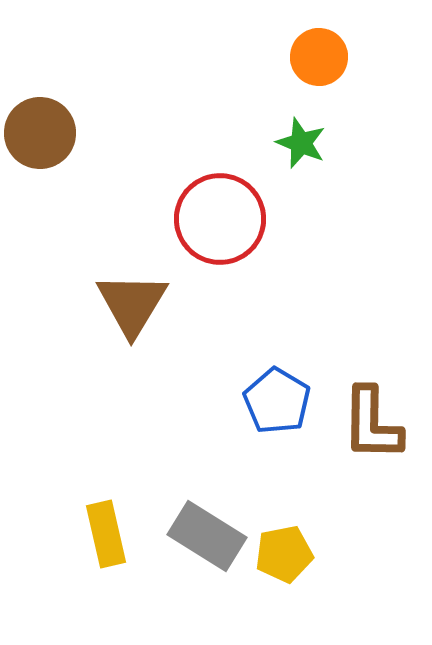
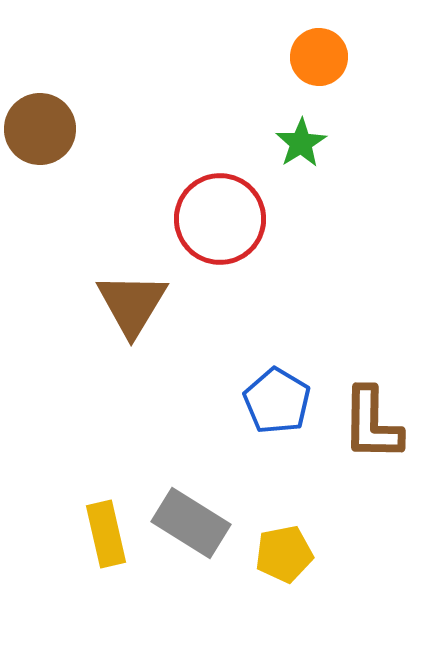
brown circle: moved 4 px up
green star: rotated 18 degrees clockwise
gray rectangle: moved 16 px left, 13 px up
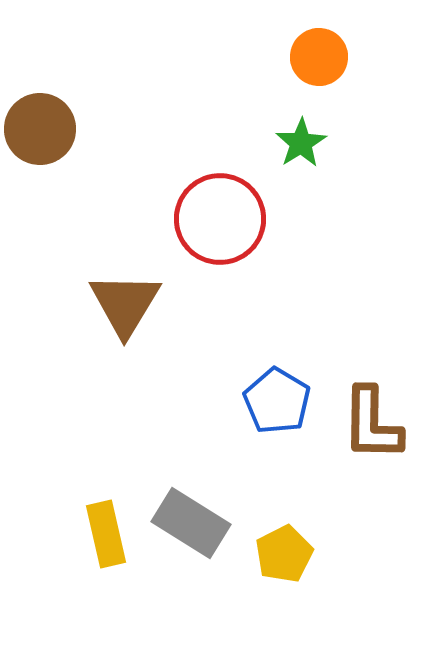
brown triangle: moved 7 px left
yellow pentagon: rotated 16 degrees counterclockwise
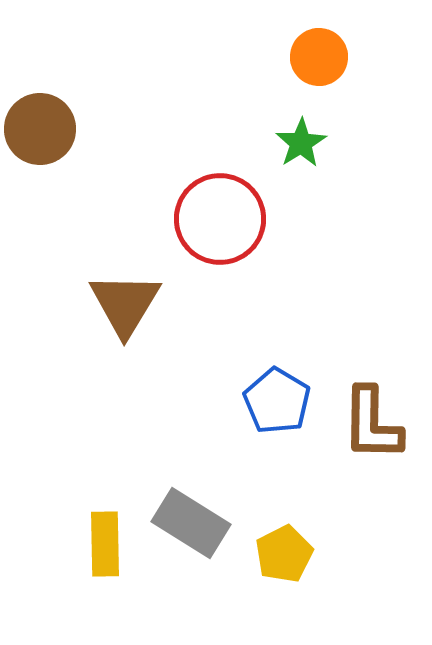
yellow rectangle: moved 1 px left, 10 px down; rotated 12 degrees clockwise
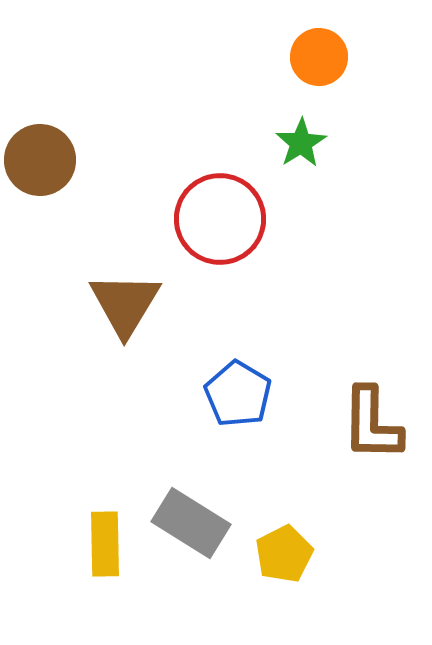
brown circle: moved 31 px down
blue pentagon: moved 39 px left, 7 px up
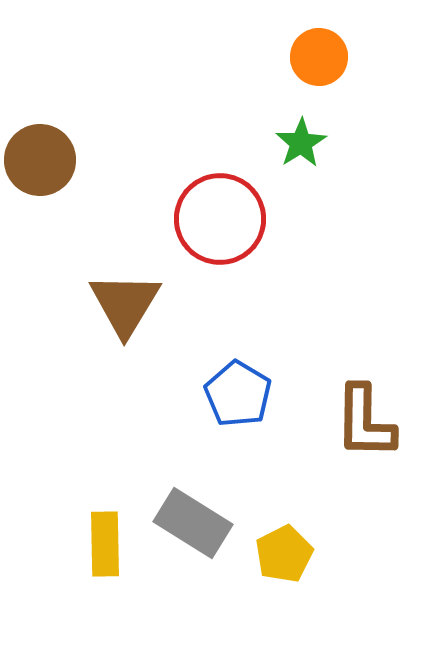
brown L-shape: moved 7 px left, 2 px up
gray rectangle: moved 2 px right
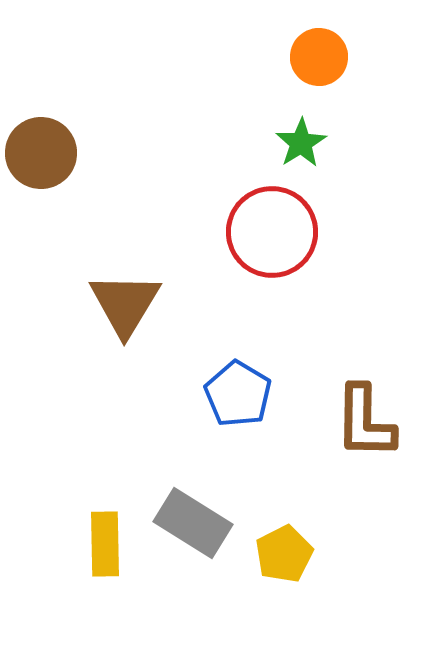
brown circle: moved 1 px right, 7 px up
red circle: moved 52 px right, 13 px down
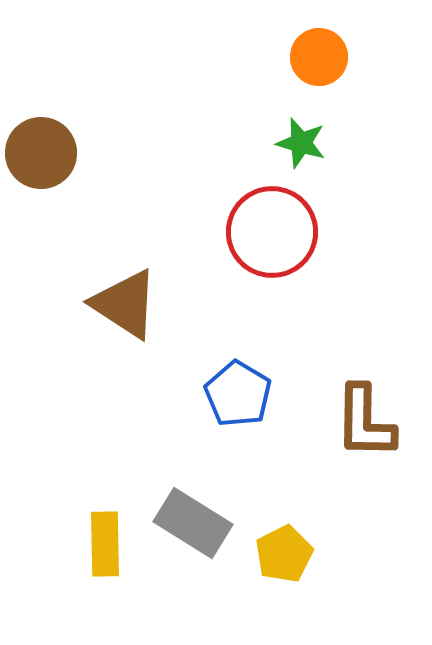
green star: rotated 24 degrees counterclockwise
brown triangle: rotated 28 degrees counterclockwise
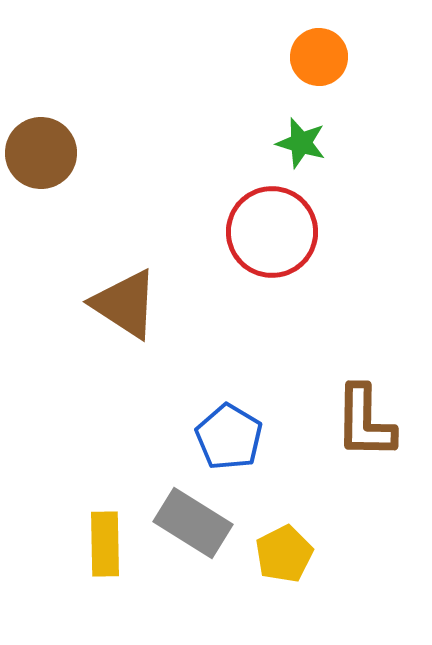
blue pentagon: moved 9 px left, 43 px down
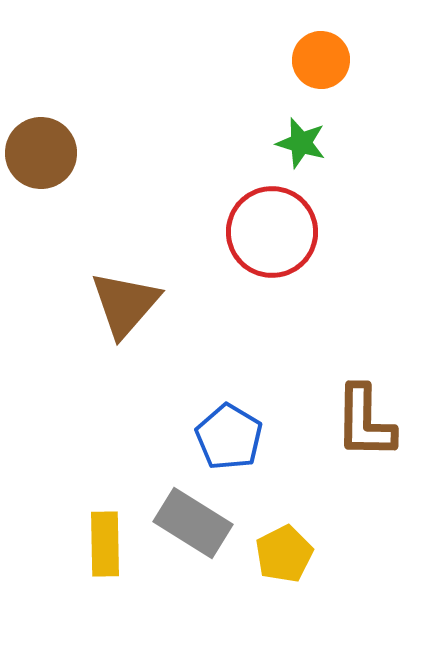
orange circle: moved 2 px right, 3 px down
brown triangle: rotated 38 degrees clockwise
